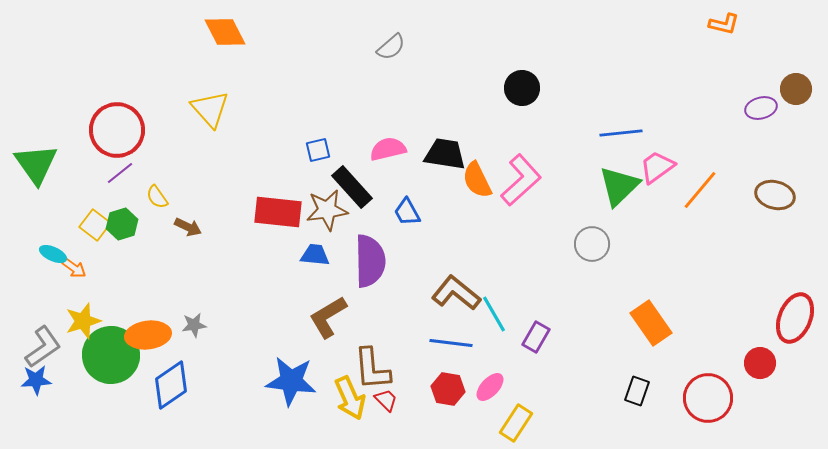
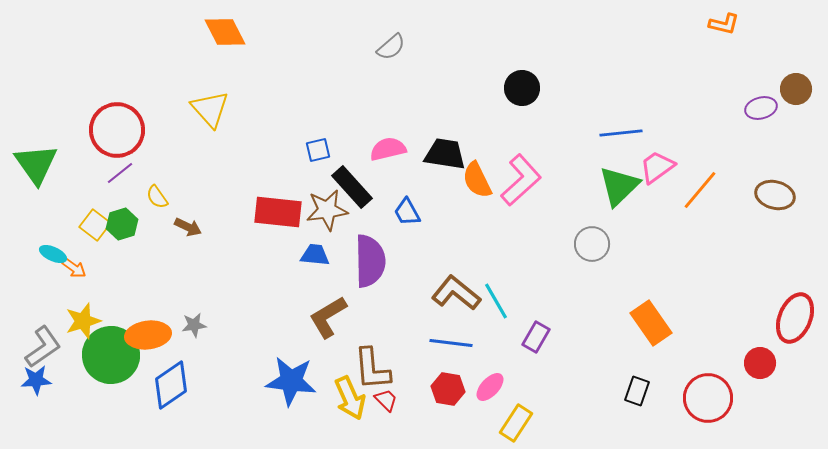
cyan line at (494, 314): moved 2 px right, 13 px up
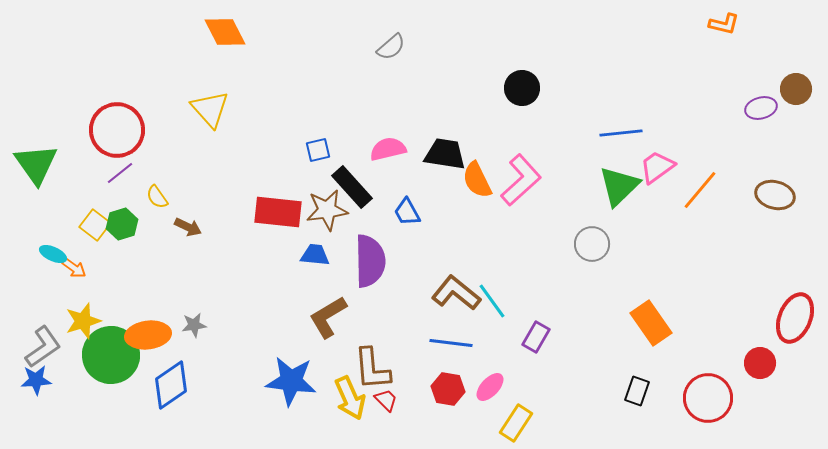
cyan line at (496, 301): moved 4 px left; rotated 6 degrees counterclockwise
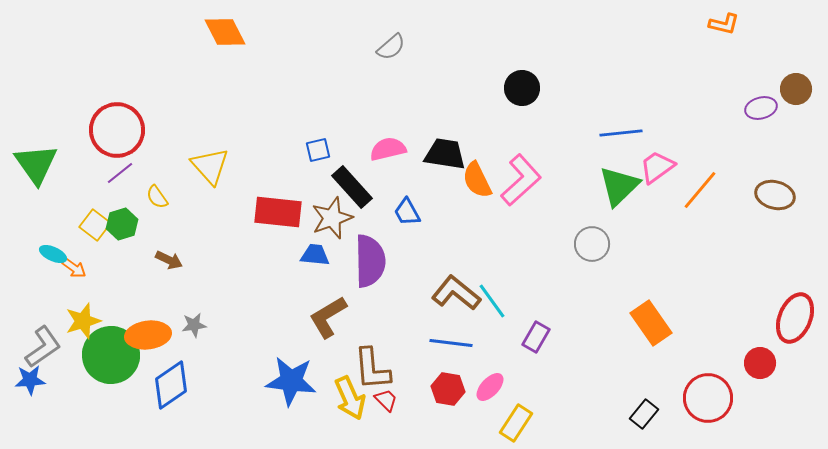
yellow triangle at (210, 109): moved 57 px down
brown star at (327, 210): moved 5 px right, 8 px down; rotated 12 degrees counterclockwise
brown arrow at (188, 227): moved 19 px left, 33 px down
blue star at (36, 380): moved 6 px left
black rectangle at (637, 391): moved 7 px right, 23 px down; rotated 20 degrees clockwise
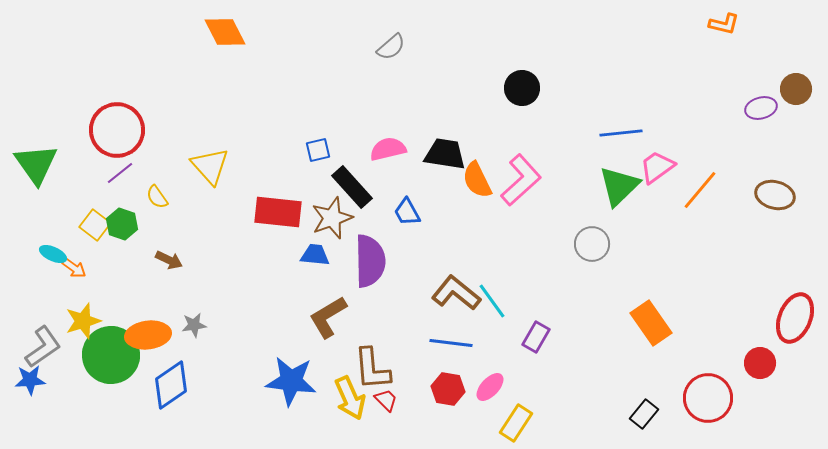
green hexagon at (122, 224): rotated 24 degrees counterclockwise
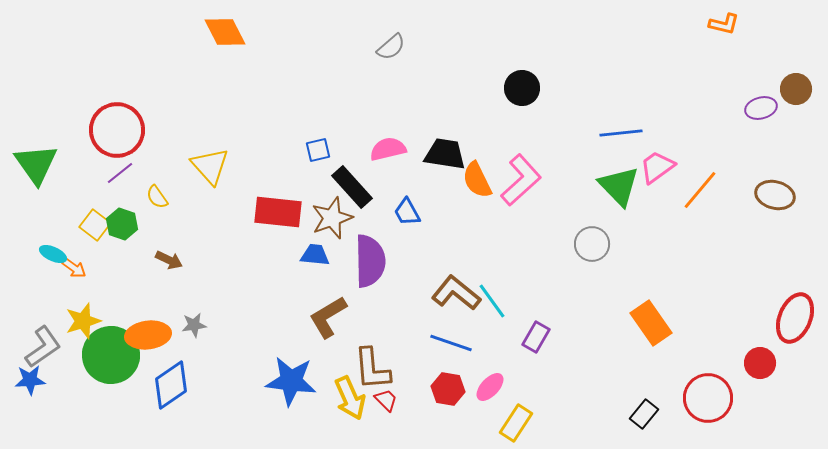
green triangle at (619, 186): rotated 30 degrees counterclockwise
blue line at (451, 343): rotated 12 degrees clockwise
